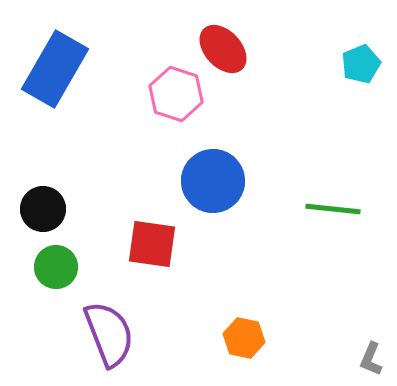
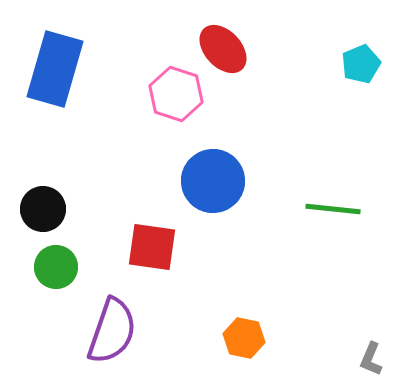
blue rectangle: rotated 14 degrees counterclockwise
red square: moved 3 px down
purple semicircle: moved 3 px right, 3 px up; rotated 40 degrees clockwise
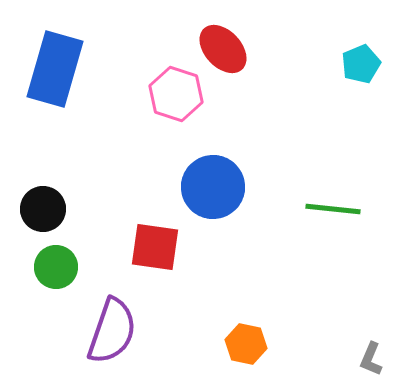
blue circle: moved 6 px down
red square: moved 3 px right
orange hexagon: moved 2 px right, 6 px down
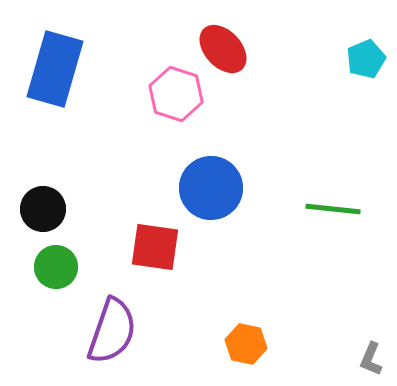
cyan pentagon: moved 5 px right, 5 px up
blue circle: moved 2 px left, 1 px down
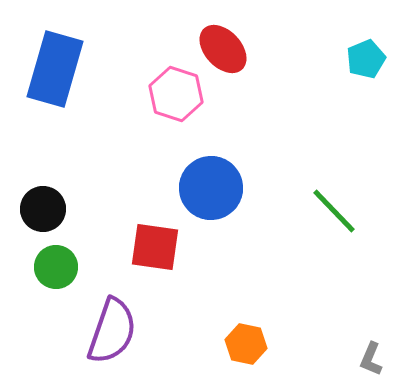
green line: moved 1 px right, 2 px down; rotated 40 degrees clockwise
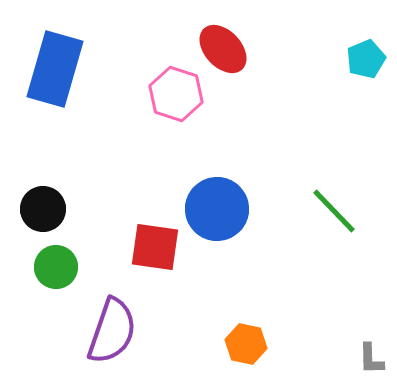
blue circle: moved 6 px right, 21 px down
gray L-shape: rotated 24 degrees counterclockwise
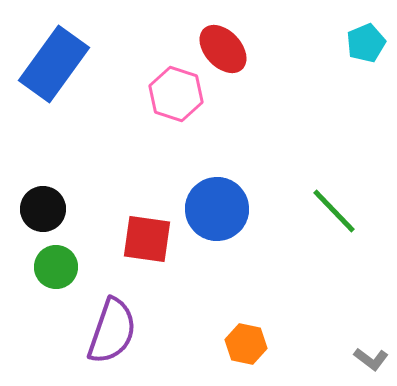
cyan pentagon: moved 16 px up
blue rectangle: moved 1 px left, 5 px up; rotated 20 degrees clockwise
red square: moved 8 px left, 8 px up
gray L-shape: rotated 52 degrees counterclockwise
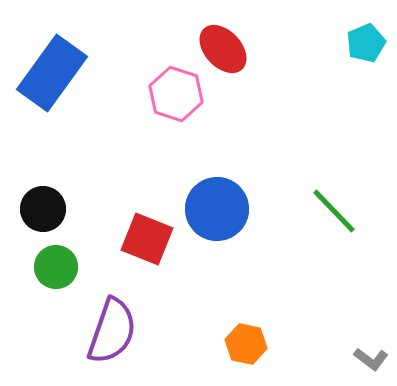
blue rectangle: moved 2 px left, 9 px down
red square: rotated 14 degrees clockwise
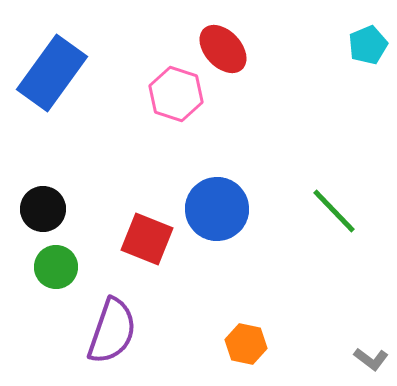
cyan pentagon: moved 2 px right, 2 px down
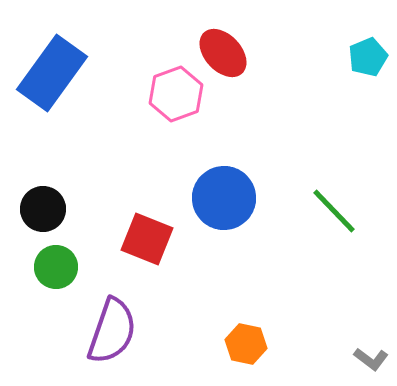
cyan pentagon: moved 12 px down
red ellipse: moved 4 px down
pink hexagon: rotated 22 degrees clockwise
blue circle: moved 7 px right, 11 px up
